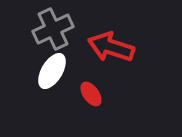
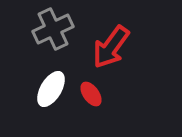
red arrow: rotated 72 degrees counterclockwise
white ellipse: moved 1 px left, 18 px down
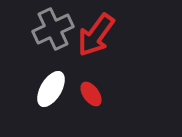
red arrow: moved 15 px left, 12 px up
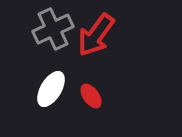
red ellipse: moved 2 px down
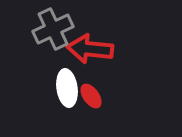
red arrow: moved 6 px left, 14 px down; rotated 60 degrees clockwise
white ellipse: moved 16 px right, 1 px up; rotated 39 degrees counterclockwise
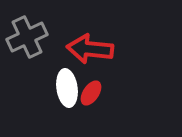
gray cross: moved 26 px left, 8 px down
red ellipse: moved 3 px up; rotated 70 degrees clockwise
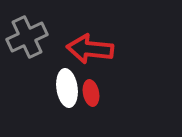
red ellipse: rotated 45 degrees counterclockwise
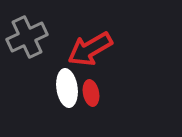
red arrow: rotated 36 degrees counterclockwise
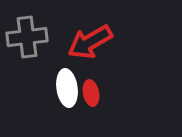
gray cross: rotated 18 degrees clockwise
red arrow: moved 7 px up
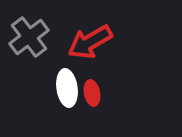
gray cross: moved 2 px right; rotated 30 degrees counterclockwise
red ellipse: moved 1 px right
